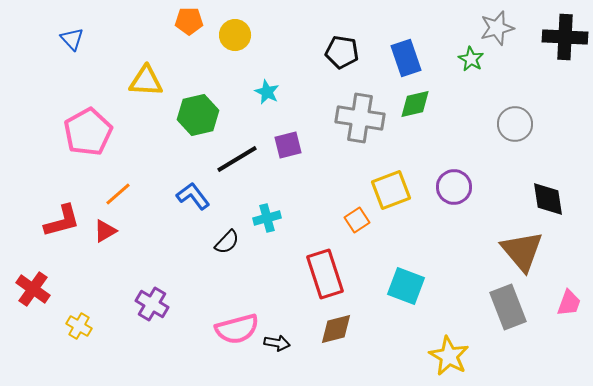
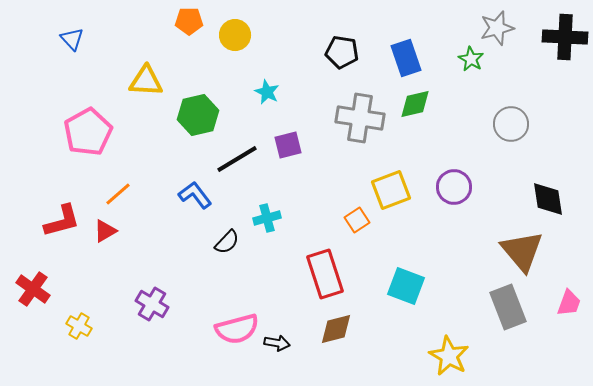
gray circle: moved 4 px left
blue L-shape: moved 2 px right, 1 px up
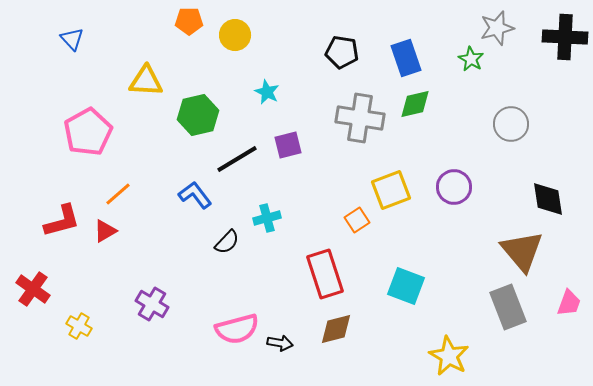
black arrow: moved 3 px right
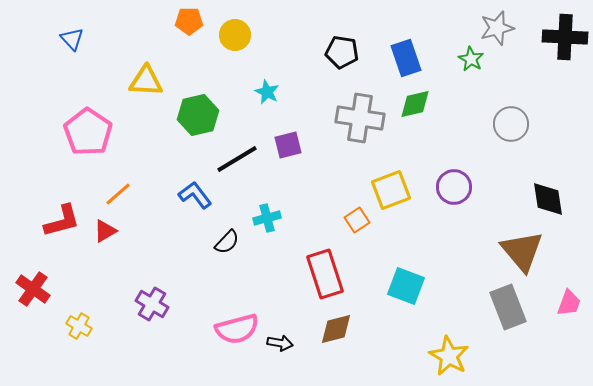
pink pentagon: rotated 9 degrees counterclockwise
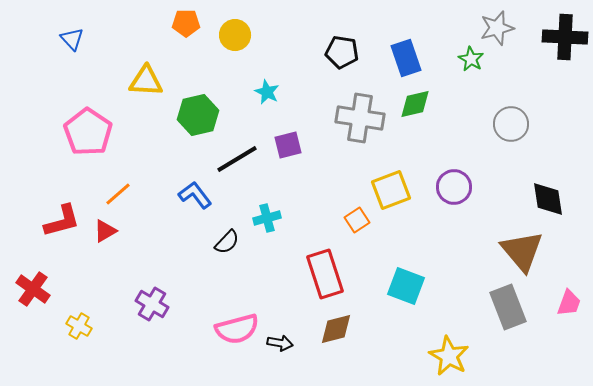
orange pentagon: moved 3 px left, 2 px down
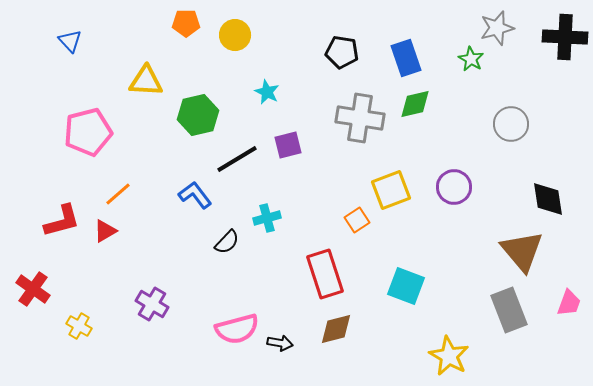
blue triangle: moved 2 px left, 2 px down
pink pentagon: rotated 24 degrees clockwise
gray rectangle: moved 1 px right, 3 px down
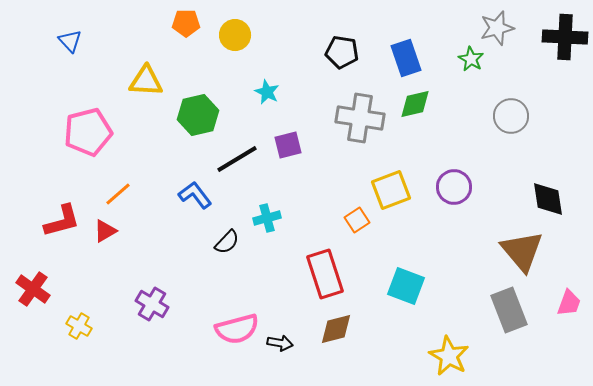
gray circle: moved 8 px up
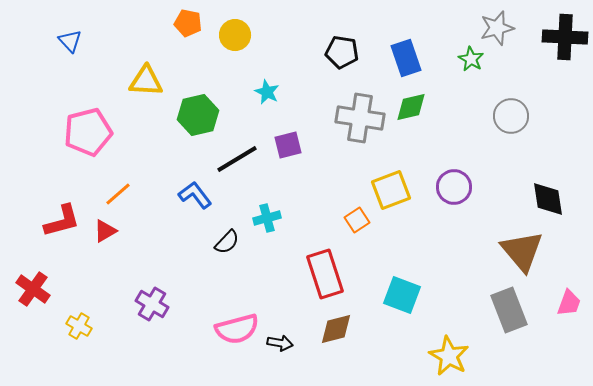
orange pentagon: moved 2 px right; rotated 12 degrees clockwise
green diamond: moved 4 px left, 3 px down
cyan square: moved 4 px left, 9 px down
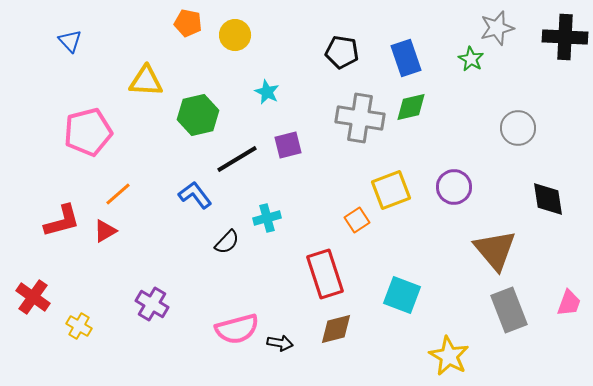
gray circle: moved 7 px right, 12 px down
brown triangle: moved 27 px left, 1 px up
red cross: moved 8 px down
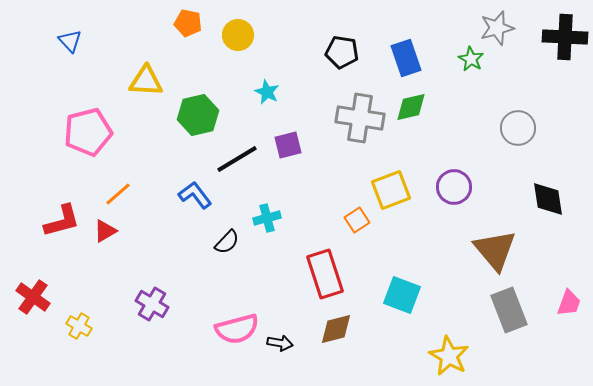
yellow circle: moved 3 px right
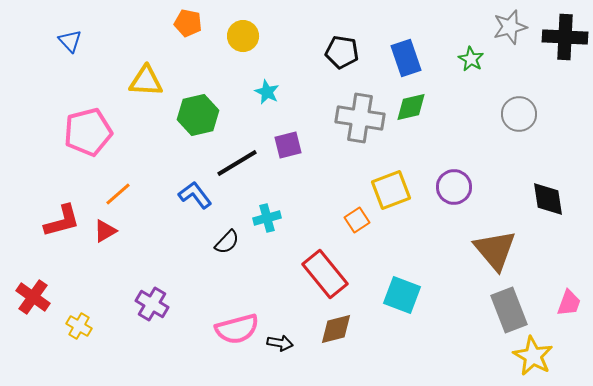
gray star: moved 13 px right, 1 px up
yellow circle: moved 5 px right, 1 px down
gray circle: moved 1 px right, 14 px up
black line: moved 4 px down
red rectangle: rotated 21 degrees counterclockwise
yellow star: moved 84 px right
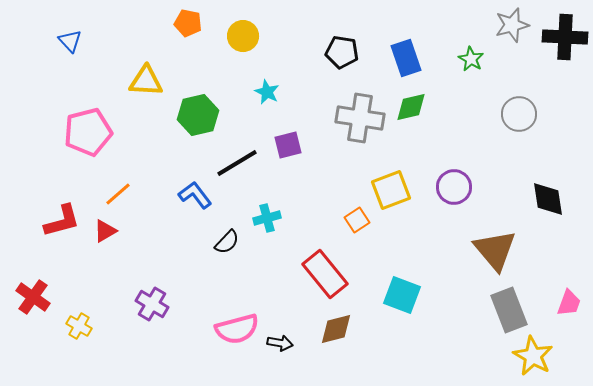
gray star: moved 2 px right, 2 px up
